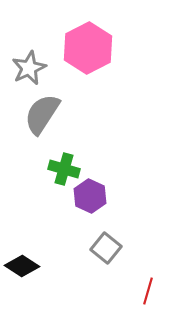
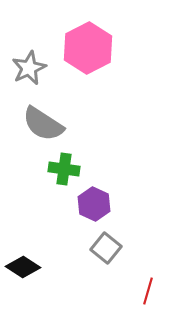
gray semicircle: moved 1 px right, 10 px down; rotated 90 degrees counterclockwise
green cross: rotated 8 degrees counterclockwise
purple hexagon: moved 4 px right, 8 px down
black diamond: moved 1 px right, 1 px down
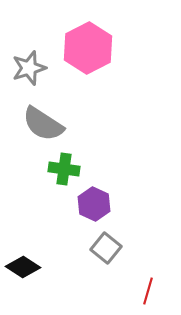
gray star: rotated 8 degrees clockwise
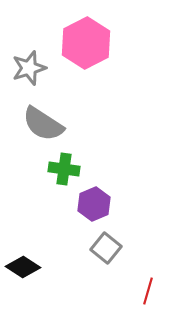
pink hexagon: moved 2 px left, 5 px up
purple hexagon: rotated 12 degrees clockwise
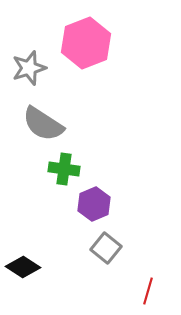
pink hexagon: rotated 6 degrees clockwise
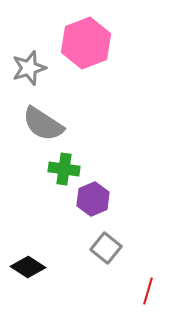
purple hexagon: moved 1 px left, 5 px up
black diamond: moved 5 px right
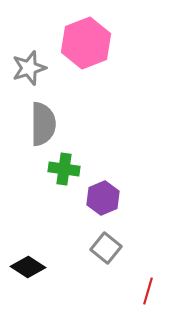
gray semicircle: rotated 123 degrees counterclockwise
purple hexagon: moved 10 px right, 1 px up
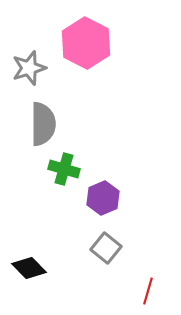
pink hexagon: rotated 12 degrees counterclockwise
green cross: rotated 8 degrees clockwise
black diamond: moved 1 px right, 1 px down; rotated 12 degrees clockwise
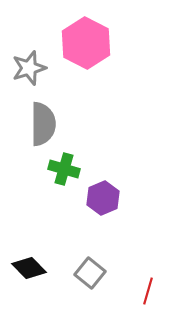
gray square: moved 16 px left, 25 px down
